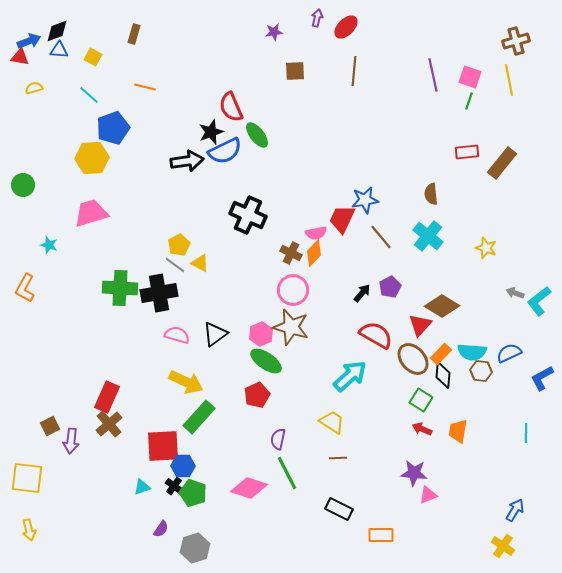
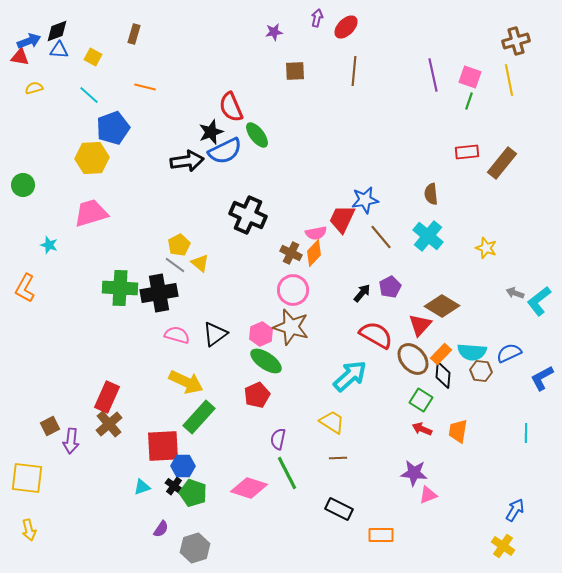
yellow triangle at (200, 263): rotated 12 degrees clockwise
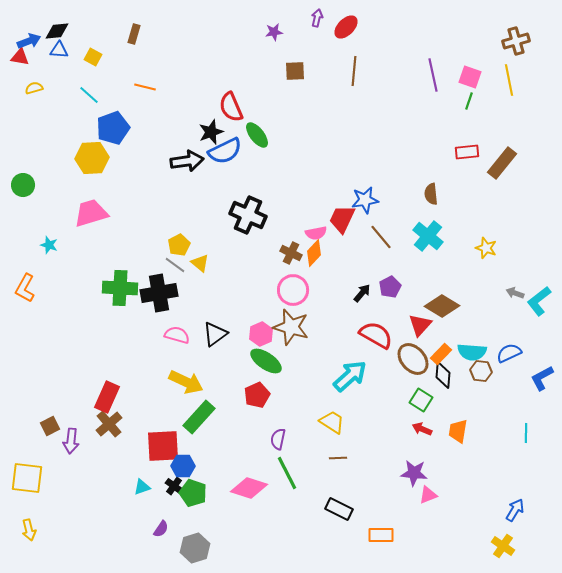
black diamond at (57, 31): rotated 15 degrees clockwise
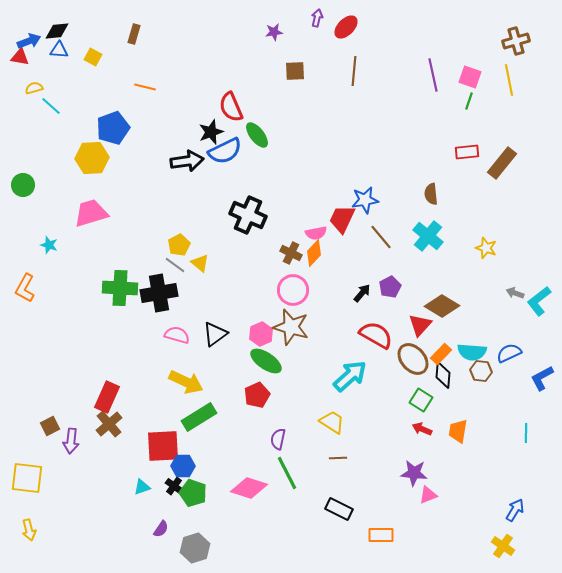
cyan line at (89, 95): moved 38 px left, 11 px down
green rectangle at (199, 417): rotated 16 degrees clockwise
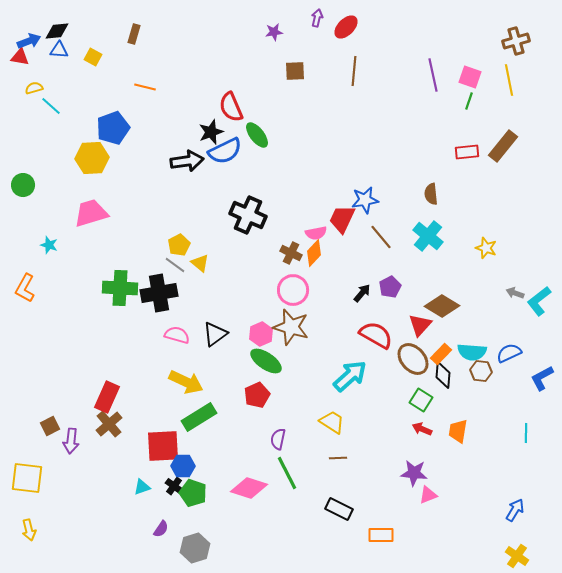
brown rectangle at (502, 163): moved 1 px right, 17 px up
yellow cross at (503, 546): moved 14 px right, 10 px down
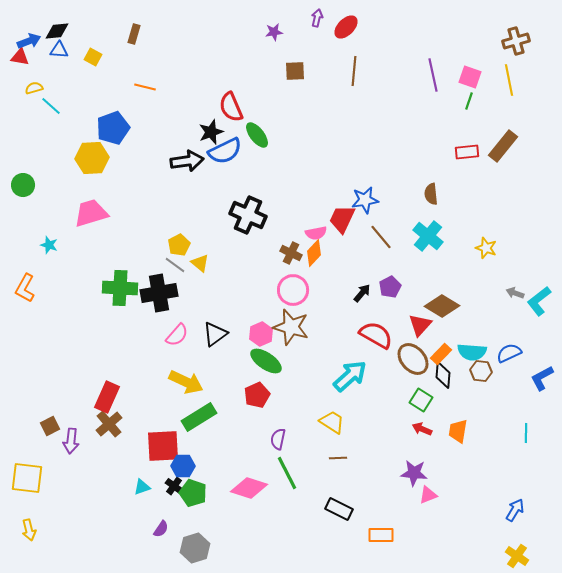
pink semicircle at (177, 335): rotated 115 degrees clockwise
